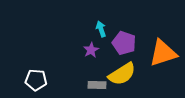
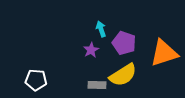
orange triangle: moved 1 px right
yellow semicircle: moved 1 px right, 1 px down
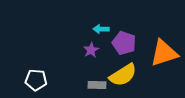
cyan arrow: rotated 70 degrees counterclockwise
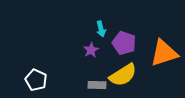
cyan arrow: rotated 105 degrees counterclockwise
white pentagon: rotated 20 degrees clockwise
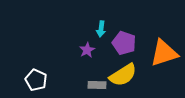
cyan arrow: rotated 21 degrees clockwise
purple star: moved 4 px left
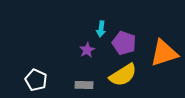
gray rectangle: moved 13 px left
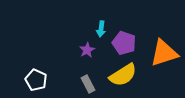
gray rectangle: moved 4 px right, 1 px up; rotated 60 degrees clockwise
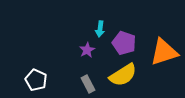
cyan arrow: moved 1 px left
orange triangle: moved 1 px up
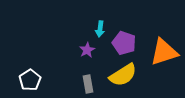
white pentagon: moved 6 px left; rotated 15 degrees clockwise
gray rectangle: rotated 18 degrees clockwise
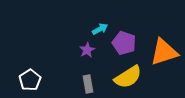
cyan arrow: rotated 126 degrees counterclockwise
yellow semicircle: moved 5 px right, 2 px down
